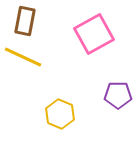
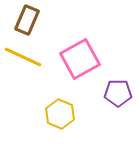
brown rectangle: moved 2 px right, 1 px up; rotated 12 degrees clockwise
pink square: moved 14 px left, 25 px down
purple pentagon: moved 2 px up
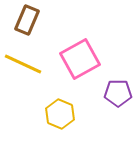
yellow line: moved 7 px down
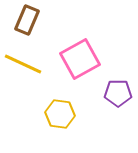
yellow hexagon: rotated 16 degrees counterclockwise
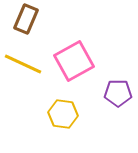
brown rectangle: moved 1 px left, 1 px up
pink square: moved 6 px left, 2 px down
yellow hexagon: moved 3 px right
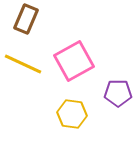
yellow hexagon: moved 9 px right
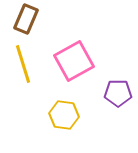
yellow line: rotated 48 degrees clockwise
yellow hexagon: moved 8 px left, 1 px down
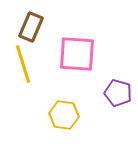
brown rectangle: moved 5 px right, 8 px down
pink square: moved 3 px right, 7 px up; rotated 33 degrees clockwise
purple pentagon: rotated 16 degrees clockwise
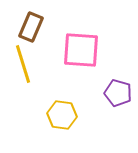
pink square: moved 4 px right, 4 px up
yellow hexagon: moved 2 px left
